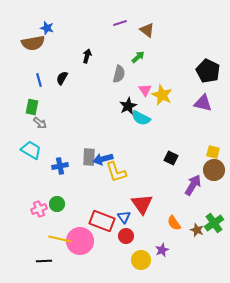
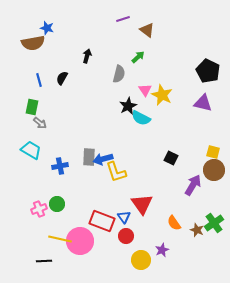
purple line: moved 3 px right, 4 px up
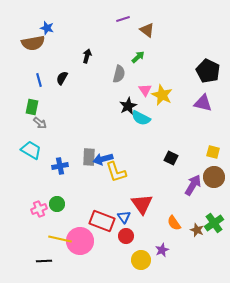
brown circle: moved 7 px down
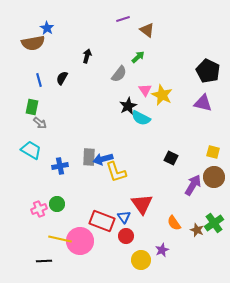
blue star: rotated 16 degrees clockwise
gray semicircle: rotated 24 degrees clockwise
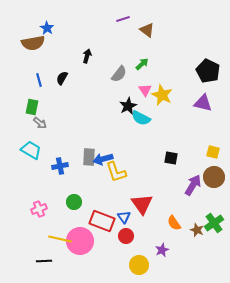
green arrow: moved 4 px right, 7 px down
black square: rotated 16 degrees counterclockwise
green circle: moved 17 px right, 2 px up
yellow circle: moved 2 px left, 5 px down
